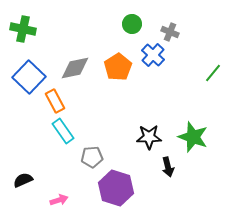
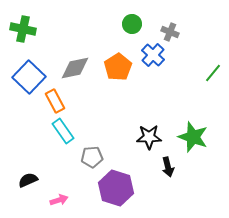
black semicircle: moved 5 px right
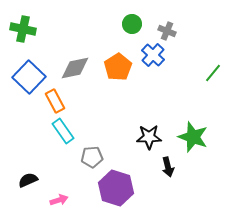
gray cross: moved 3 px left, 1 px up
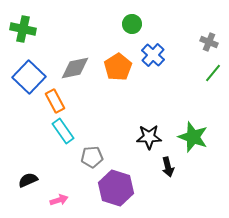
gray cross: moved 42 px right, 11 px down
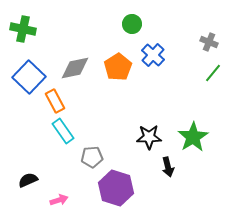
green star: rotated 20 degrees clockwise
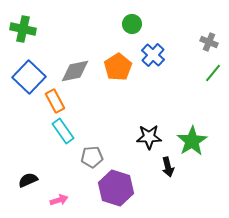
gray diamond: moved 3 px down
green star: moved 1 px left, 4 px down
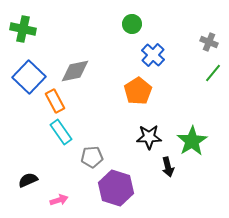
orange pentagon: moved 20 px right, 24 px down
cyan rectangle: moved 2 px left, 1 px down
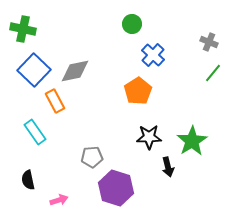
blue square: moved 5 px right, 7 px up
cyan rectangle: moved 26 px left
black semicircle: rotated 78 degrees counterclockwise
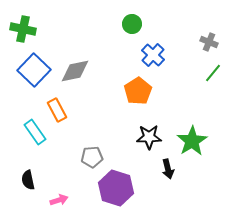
orange rectangle: moved 2 px right, 9 px down
black arrow: moved 2 px down
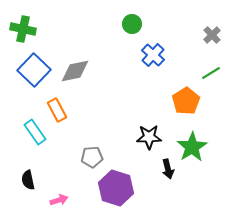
gray cross: moved 3 px right, 7 px up; rotated 24 degrees clockwise
green line: moved 2 px left; rotated 18 degrees clockwise
orange pentagon: moved 48 px right, 10 px down
green star: moved 6 px down
